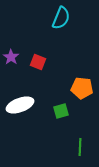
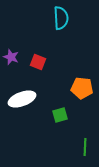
cyan semicircle: rotated 25 degrees counterclockwise
purple star: rotated 14 degrees counterclockwise
white ellipse: moved 2 px right, 6 px up
green square: moved 1 px left, 4 px down
green line: moved 5 px right
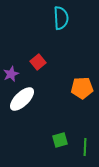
purple star: moved 17 px down; rotated 28 degrees clockwise
red square: rotated 28 degrees clockwise
orange pentagon: rotated 10 degrees counterclockwise
white ellipse: rotated 24 degrees counterclockwise
green square: moved 25 px down
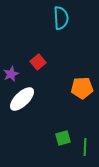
green square: moved 3 px right, 2 px up
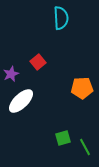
white ellipse: moved 1 px left, 2 px down
green line: rotated 30 degrees counterclockwise
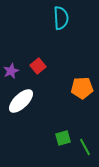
red square: moved 4 px down
purple star: moved 3 px up
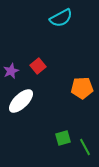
cyan semicircle: rotated 65 degrees clockwise
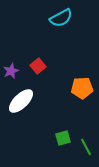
green line: moved 1 px right
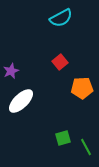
red square: moved 22 px right, 4 px up
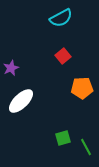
red square: moved 3 px right, 6 px up
purple star: moved 3 px up
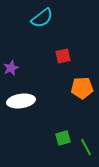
cyan semicircle: moved 19 px left; rotated 10 degrees counterclockwise
red square: rotated 28 degrees clockwise
white ellipse: rotated 36 degrees clockwise
